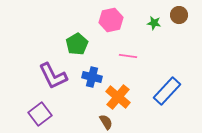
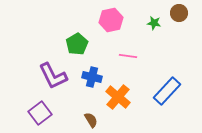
brown circle: moved 2 px up
purple square: moved 1 px up
brown semicircle: moved 15 px left, 2 px up
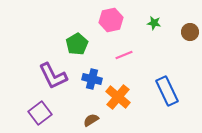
brown circle: moved 11 px right, 19 px down
pink line: moved 4 px left, 1 px up; rotated 30 degrees counterclockwise
blue cross: moved 2 px down
blue rectangle: rotated 68 degrees counterclockwise
brown semicircle: rotated 91 degrees counterclockwise
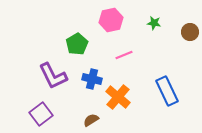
purple square: moved 1 px right, 1 px down
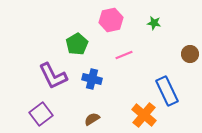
brown circle: moved 22 px down
orange cross: moved 26 px right, 18 px down
brown semicircle: moved 1 px right, 1 px up
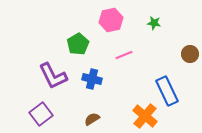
green pentagon: moved 1 px right
orange cross: moved 1 px right, 1 px down
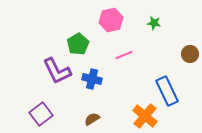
purple L-shape: moved 4 px right, 5 px up
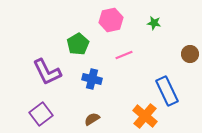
purple L-shape: moved 10 px left, 1 px down
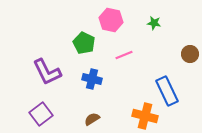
pink hexagon: rotated 25 degrees clockwise
green pentagon: moved 6 px right, 1 px up; rotated 15 degrees counterclockwise
orange cross: rotated 25 degrees counterclockwise
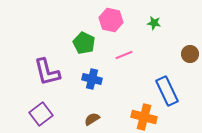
purple L-shape: rotated 12 degrees clockwise
orange cross: moved 1 px left, 1 px down
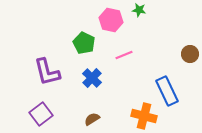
green star: moved 15 px left, 13 px up
blue cross: moved 1 px up; rotated 30 degrees clockwise
orange cross: moved 1 px up
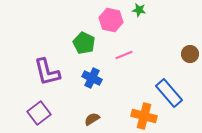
blue cross: rotated 18 degrees counterclockwise
blue rectangle: moved 2 px right, 2 px down; rotated 16 degrees counterclockwise
purple square: moved 2 px left, 1 px up
